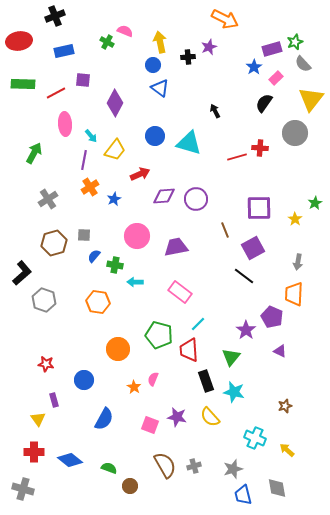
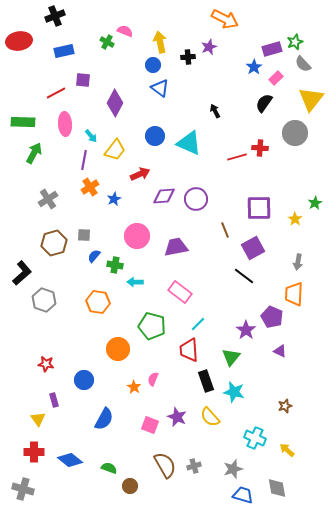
green rectangle at (23, 84): moved 38 px down
cyan triangle at (189, 143): rotated 8 degrees clockwise
green pentagon at (159, 335): moved 7 px left, 9 px up
purple star at (177, 417): rotated 12 degrees clockwise
blue trapezoid at (243, 495): rotated 120 degrees clockwise
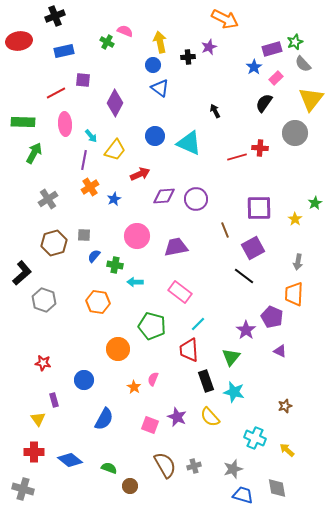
red star at (46, 364): moved 3 px left, 1 px up
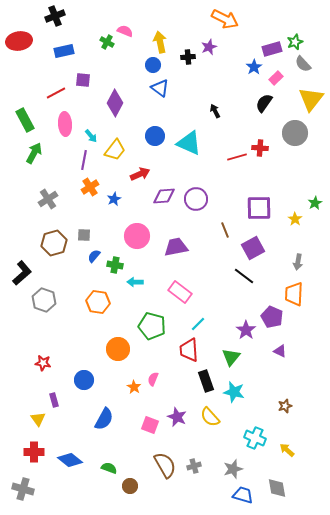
green rectangle at (23, 122): moved 2 px right, 2 px up; rotated 60 degrees clockwise
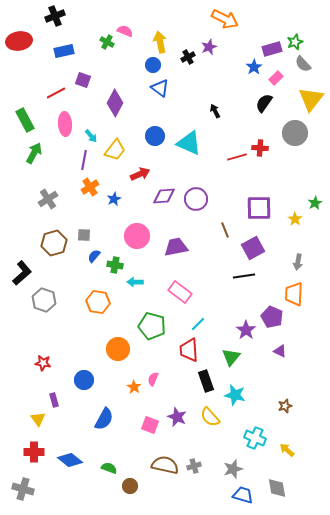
black cross at (188, 57): rotated 24 degrees counterclockwise
purple square at (83, 80): rotated 14 degrees clockwise
black line at (244, 276): rotated 45 degrees counterclockwise
cyan star at (234, 392): moved 1 px right, 3 px down
brown semicircle at (165, 465): rotated 48 degrees counterclockwise
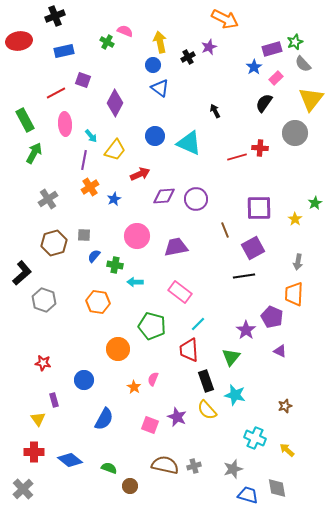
yellow semicircle at (210, 417): moved 3 px left, 7 px up
gray cross at (23, 489): rotated 30 degrees clockwise
blue trapezoid at (243, 495): moved 5 px right
